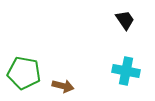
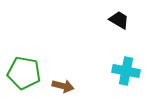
black trapezoid: moved 6 px left; rotated 25 degrees counterclockwise
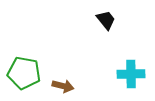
black trapezoid: moved 13 px left; rotated 20 degrees clockwise
cyan cross: moved 5 px right, 3 px down; rotated 12 degrees counterclockwise
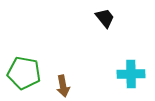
black trapezoid: moved 1 px left, 2 px up
brown arrow: rotated 65 degrees clockwise
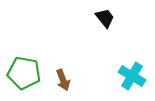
cyan cross: moved 1 px right, 2 px down; rotated 32 degrees clockwise
brown arrow: moved 6 px up; rotated 10 degrees counterclockwise
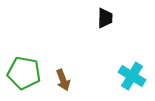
black trapezoid: rotated 40 degrees clockwise
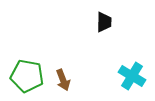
black trapezoid: moved 1 px left, 4 px down
green pentagon: moved 3 px right, 3 px down
